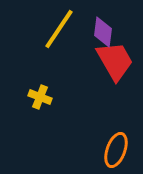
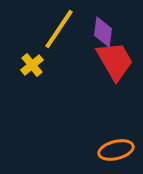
yellow cross: moved 8 px left, 32 px up; rotated 30 degrees clockwise
orange ellipse: rotated 56 degrees clockwise
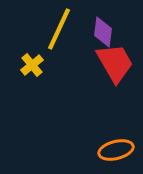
yellow line: rotated 9 degrees counterclockwise
red trapezoid: moved 2 px down
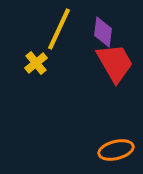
yellow cross: moved 4 px right, 2 px up
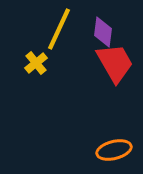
orange ellipse: moved 2 px left
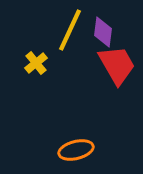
yellow line: moved 11 px right, 1 px down
red trapezoid: moved 2 px right, 2 px down
orange ellipse: moved 38 px left
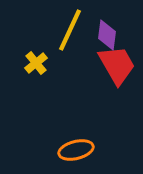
purple diamond: moved 4 px right, 3 px down
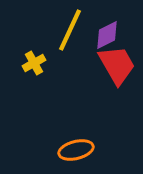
purple diamond: rotated 56 degrees clockwise
yellow cross: moved 2 px left; rotated 10 degrees clockwise
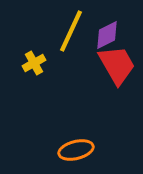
yellow line: moved 1 px right, 1 px down
